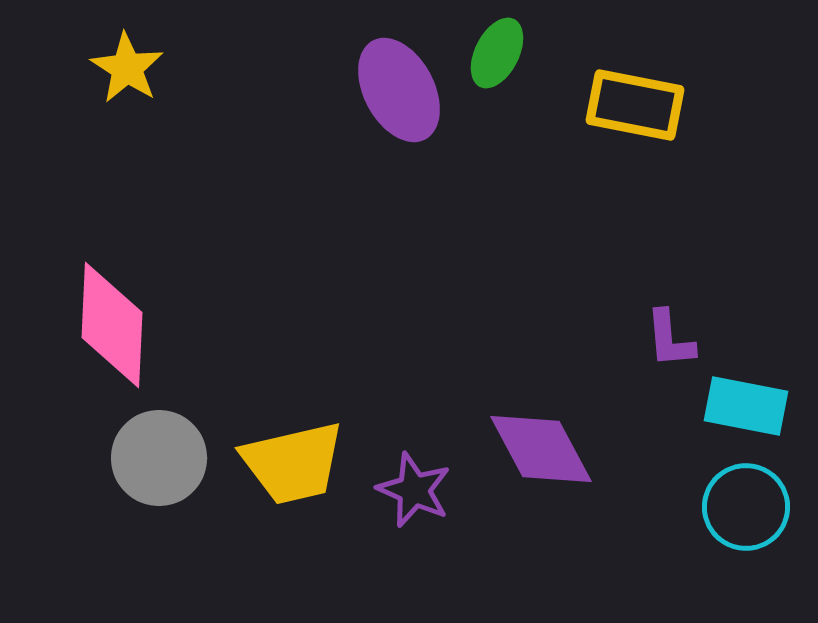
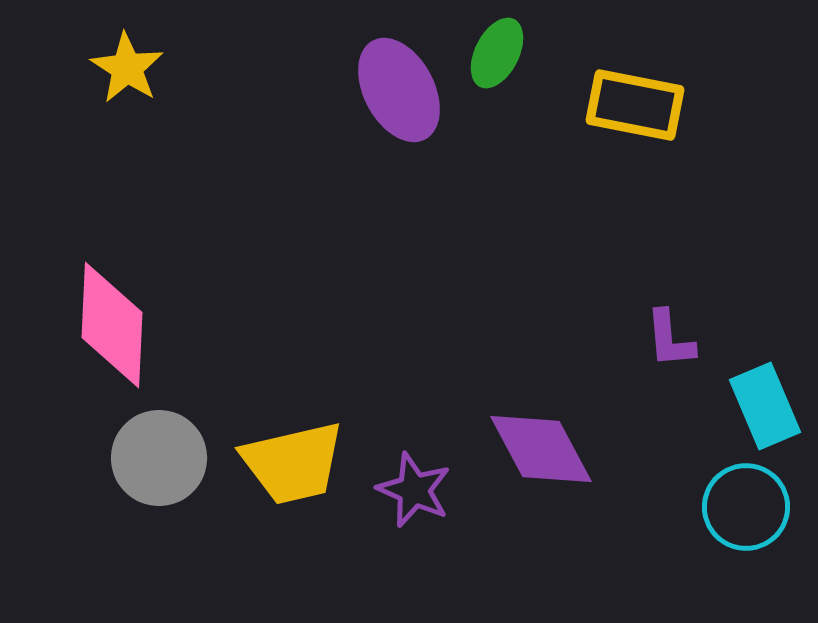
cyan rectangle: moved 19 px right; rotated 56 degrees clockwise
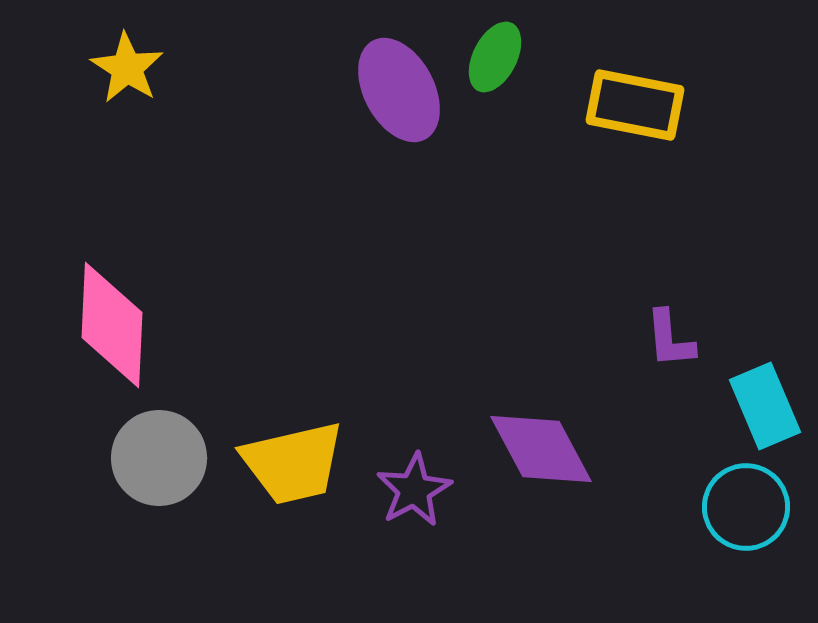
green ellipse: moved 2 px left, 4 px down
purple star: rotated 20 degrees clockwise
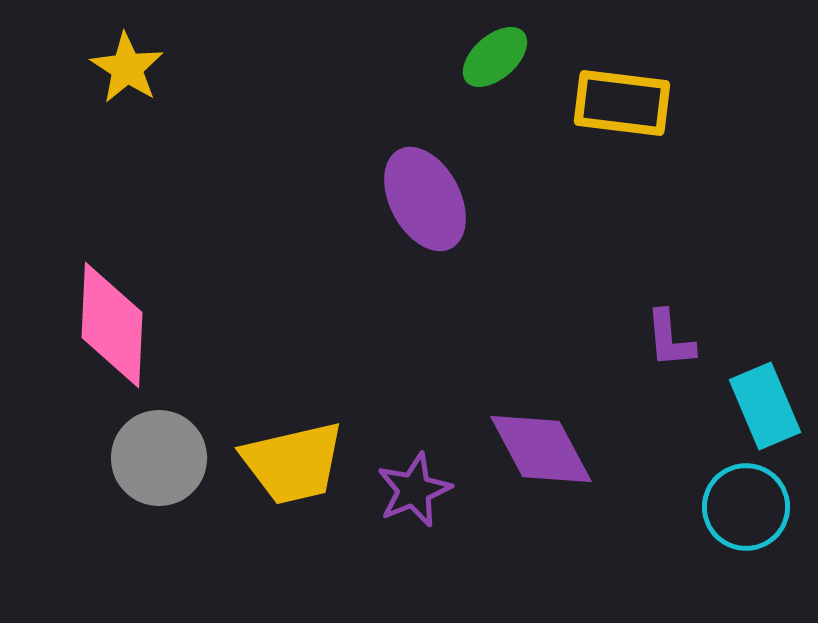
green ellipse: rotated 22 degrees clockwise
purple ellipse: moved 26 px right, 109 px down
yellow rectangle: moved 13 px left, 2 px up; rotated 4 degrees counterclockwise
purple star: rotated 6 degrees clockwise
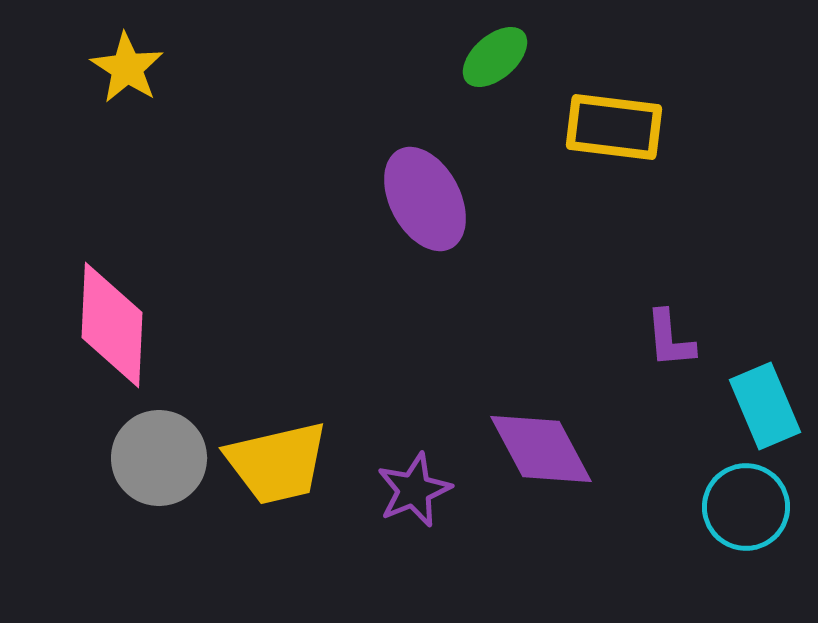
yellow rectangle: moved 8 px left, 24 px down
yellow trapezoid: moved 16 px left
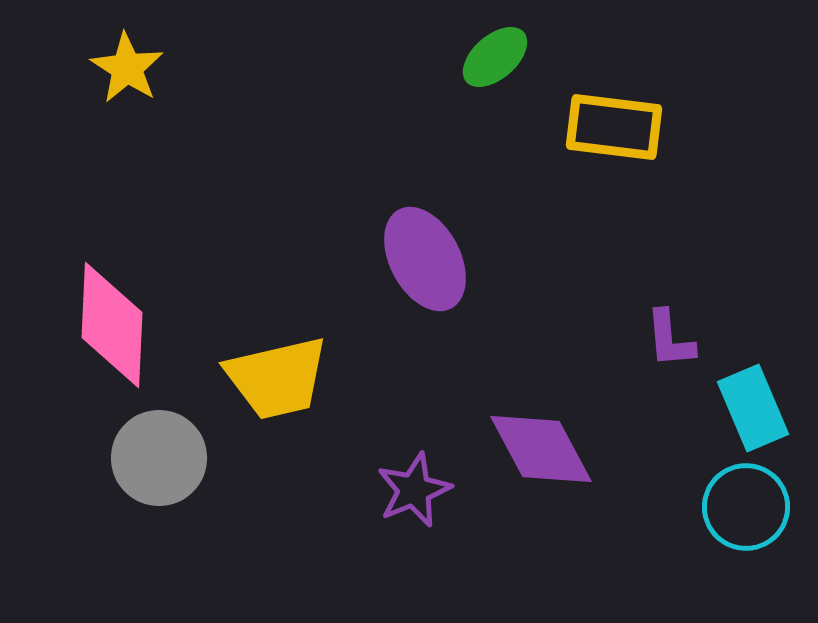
purple ellipse: moved 60 px down
cyan rectangle: moved 12 px left, 2 px down
yellow trapezoid: moved 85 px up
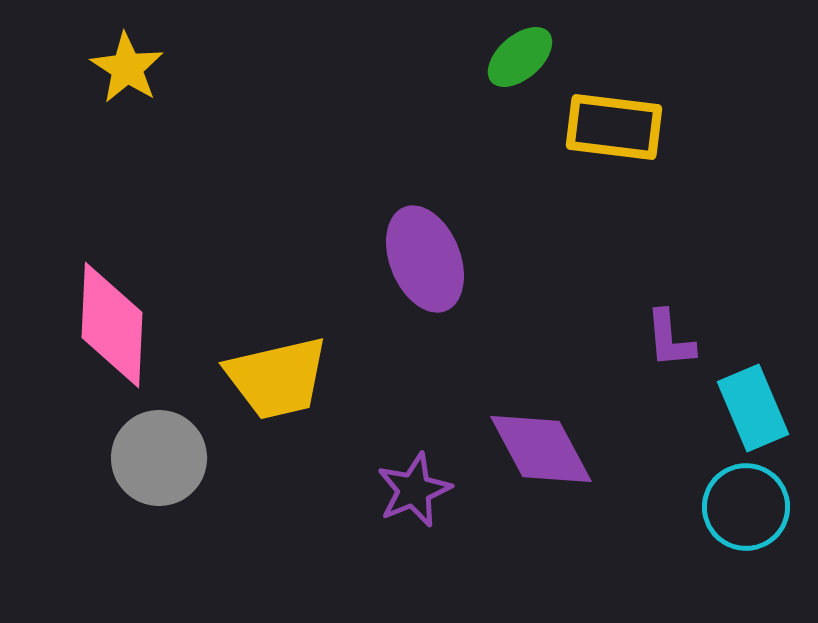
green ellipse: moved 25 px right
purple ellipse: rotated 6 degrees clockwise
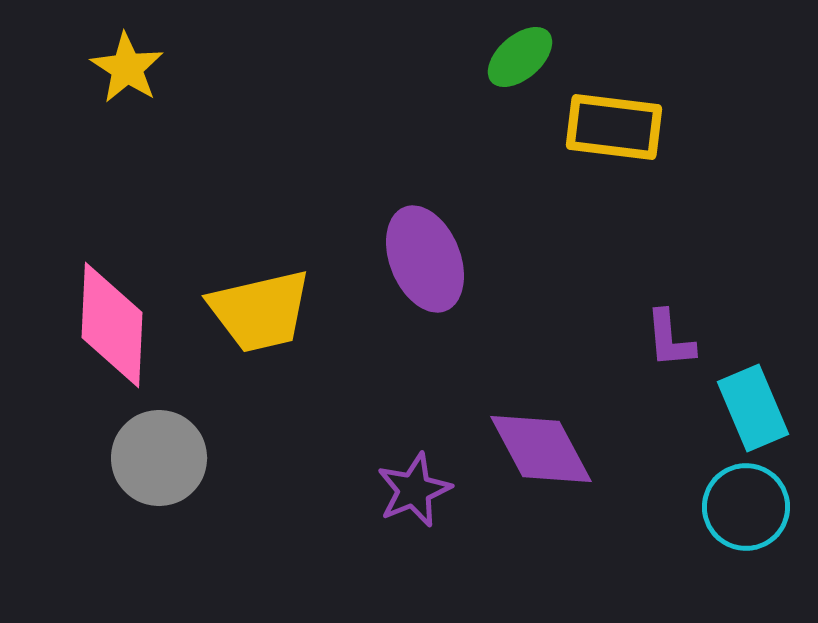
yellow trapezoid: moved 17 px left, 67 px up
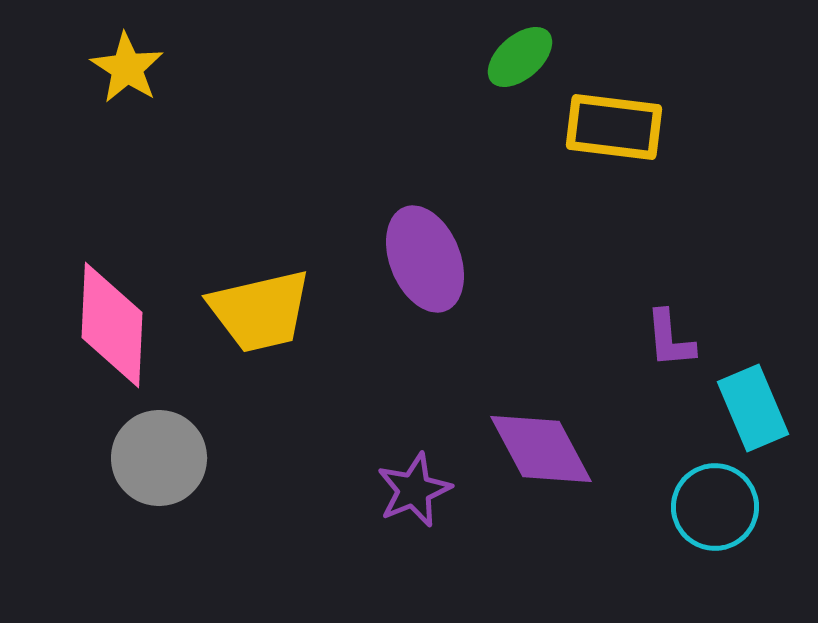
cyan circle: moved 31 px left
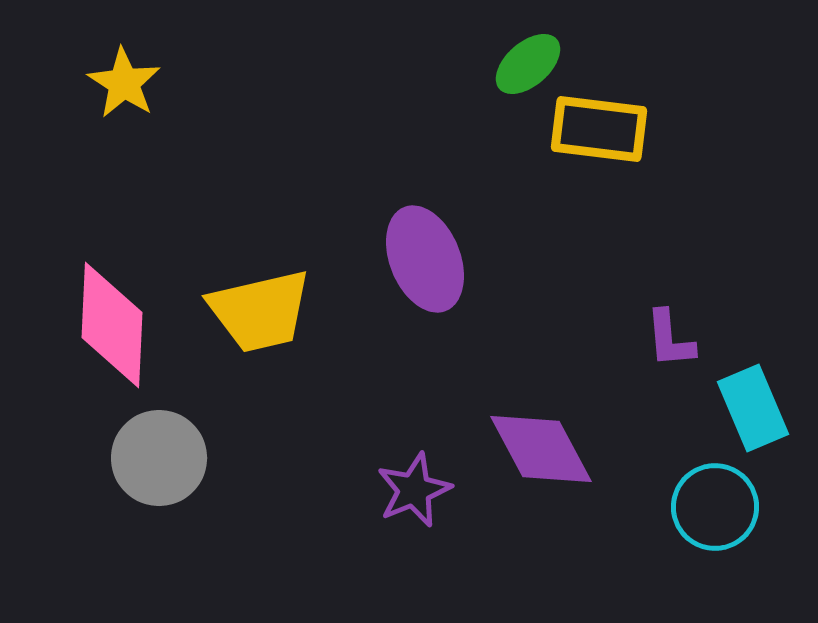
green ellipse: moved 8 px right, 7 px down
yellow star: moved 3 px left, 15 px down
yellow rectangle: moved 15 px left, 2 px down
